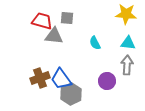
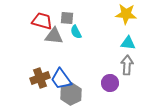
cyan semicircle: moved 19 px left, 11 px up
purple circle: moved 3 px right, 2 px down
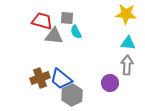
blue trapezoid: rotated 15 degrees counterclockwise
gray hexagon: moved 1 px right, 1 px down
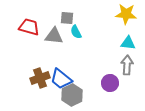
red trapezoid: moved 13 px left, 6 px down
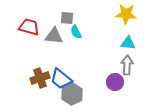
purple circle: moved 5 px right, 1 px up
gray hexagon: moved 1 px up
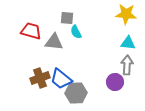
red trapezoid: moved 2 px right, 4 px down
gray triangle: moved 6 px down
gray hexagon: moved 4 px right, 1 px up; rotated 25 degrees clockwise
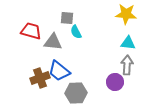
gray triangle: moved 1 px left
blue trapezoid: moved 2 px left, 8 px up
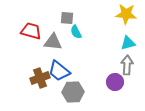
cyan triangle: rotated 21 degrees counterclockwise
gray hexagon: moved 3 px left, 1 px up
